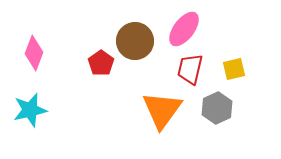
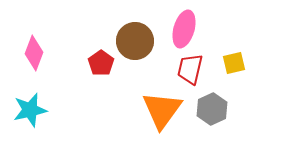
pink ellipse: rotated 21 degrees counterclockwise
yellow square: moved 6 px up
gray hexagon: moved 5 px left, 1 px down
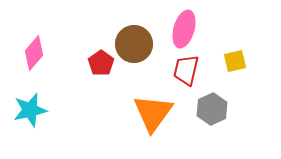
brown circle: moved 1 px left, 3 px down
pink diamond: rotated 20 degrees clockwise
yellow square: moved 1 px right, 2 px up
red trapezoid: moved 4 px left, 1 px down
orange triangle: moved 9 px left, 3 px down
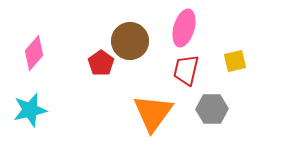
pink ellipse: moved 1 px up
brown circle: moved 4 px left, 3 px up
gray hexagon: rotated 24 degrees clockwise
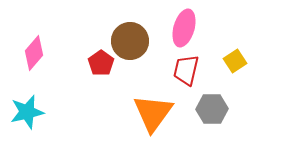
yellow square: rotated 20 degrees counterclockwise
cyan star: moved 3 px left, 2 px down
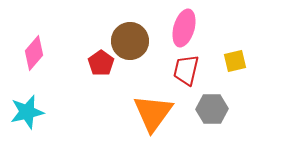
yellow square: rotated 20 degrees clockwise
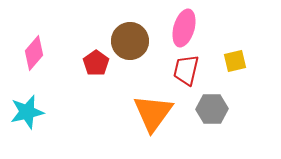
red pentagon: moved 5 px left
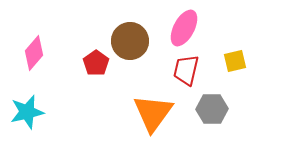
pink ellipse: rotated 12 degrees clockwise
